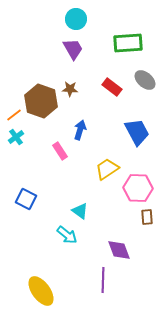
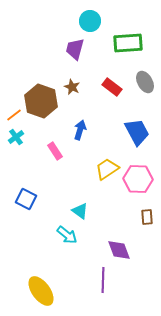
cyan circle: moved 14 px right, 2 px down
purple trapezoid: moved 2 px right; rotated 135 degrees counterclockwise
gray ellipse: moved 2 px down; rotated 20 degrees clockwise
brown star: moved 2 px right, 2 px up; rotated 21 degrees clockwise
pink rectangle: moved 5 px left
pink hexagon: moved 9 px up
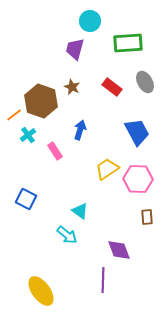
cyan cross: moved 12 px right, 2 px up
